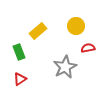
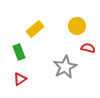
yellow circle: moved 1 px right
yellow rectangle: moved 3 px left, 2 px up
red semicircle: rotated 24 degrees clockwise
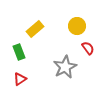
red semicircle: rotated 40 degrees clockwise
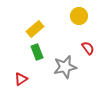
yellow circle: moved 2 px right, 10 px up
green rectangle: moved 18 px right
gray star: rotated 15 degrees clockwise
red triangle: moved 1 px right
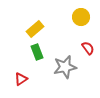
yellow circle: moved 2 px right, 1 px down
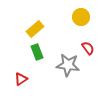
gray star: moved 3 px right, 2 px up; rotated 20 degrees clockwise
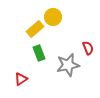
yellow circle: moved 28 px left
red semicircle: rotated 16 degrees clockwise
green rectangle: moved 2 px right, 1 px down
gray star: rotated 20 degrees counterclockwise
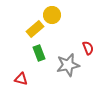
yellow circle: moved 1 px left, 2 px up
red triangle: rotated 48 degrees clockwise
